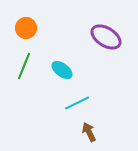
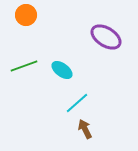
orange circle: moved 13 px up
green line: rotated 48 degrees clockwise
cyan line: rotated 15 degrees counterclockwise
brown arrow: moved 4 px left, 3 px up
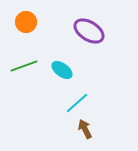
orange circle: moved 7 px down
purple ellipse: moved 17 px left, 6 px up
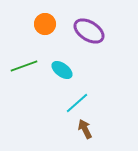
orange circle: moved 19 px right, 2 px down
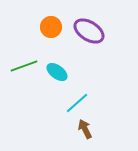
orange circle: moved 6 px right, 3 px down
cyan ellipse: moved 5 px left, 2 px down
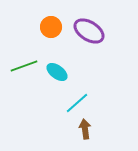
brown arrow: rotated 18 degrees clockwise
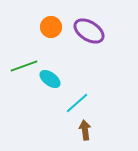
cyan ellipse: moved 7 px left, 7 px down
brown arrow: moved 1 px down
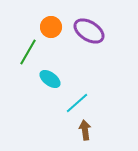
green line: moved 4 px right, 14 px up; rotated 40 degrees counterclockwise
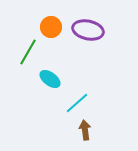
purple ellipse: moved 1 px left, 1 px up; rotated 20 degrees counterclockwise
